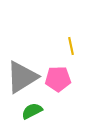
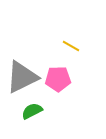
yellow line: rotated 48 degrees counterclockwise
gray triangle: rotated 6 degrees clockwise
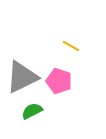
pink pentagon: moved 1 px right, 2 px down; rotated 20 degrees clockwise
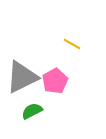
yellow line: moved 1 px right, 2 px up
pink pentagon: moved 4 px left; rotated 25 degrees clockwise
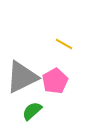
yellow line: moved 8 px left
green semicircle: rotated 15 degrees counterclockwise
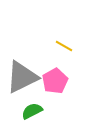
yellow line: moved 2 px down
green semicircle: rotated 15 degrees clockwise
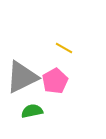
yellow line: moved 2 px down
green semicircle: rotated 15 degrees clockwise
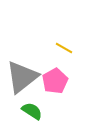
gray triangle: rotated 12 degrees counterclockwise
green semicircle: rotated 45 degrees clockwise
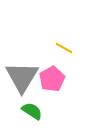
gray triangle: rotated 21 degrees counterclockwise
pink pentagon: moved 3 px left, 2 px up
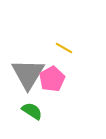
gray triangle: moved 6 px right, 3 px up
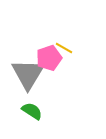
pink pentagon: moved 3 px left, 21 px up; rotated 10 degrees clockwise
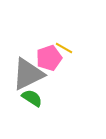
gray triangle: rotated 33 degrees clockwise
green semicircle: moved 13 px up
